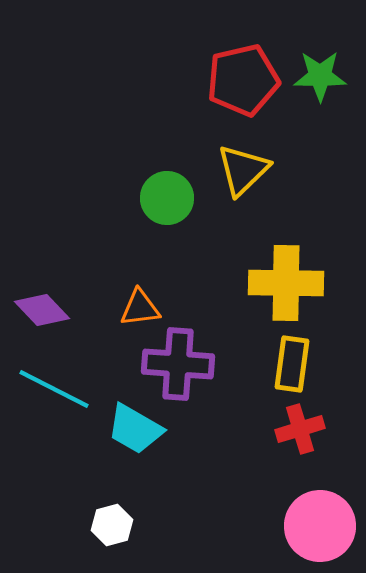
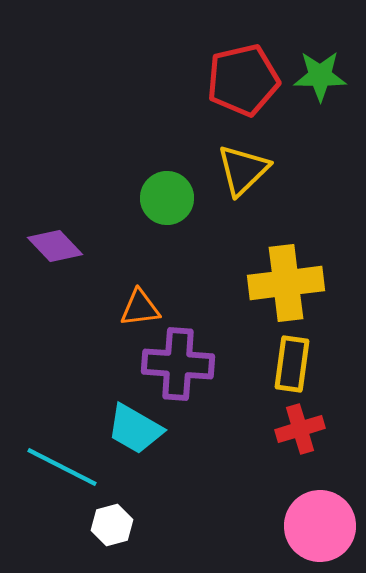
yellow cross: rotated 8 degrees counterclockwise
purple diamond: moved 13 px right, 64 px up
cyan line: moved 8 px right, 78 px down
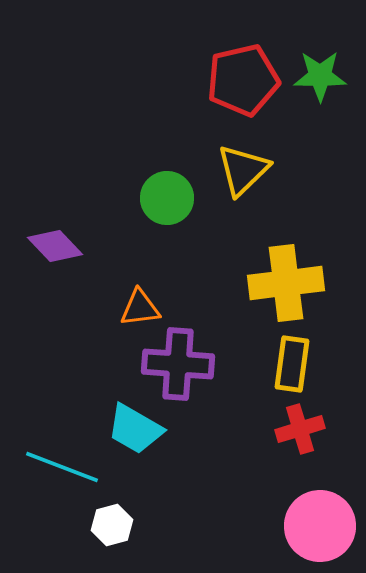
cyan line: rotated 6 degrees counterclockwise
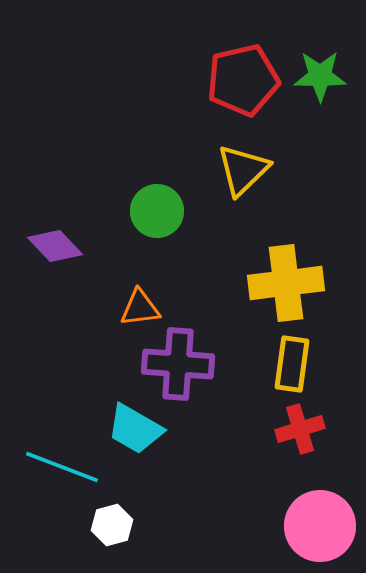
green circle: moved 10 px left, 13 px down
